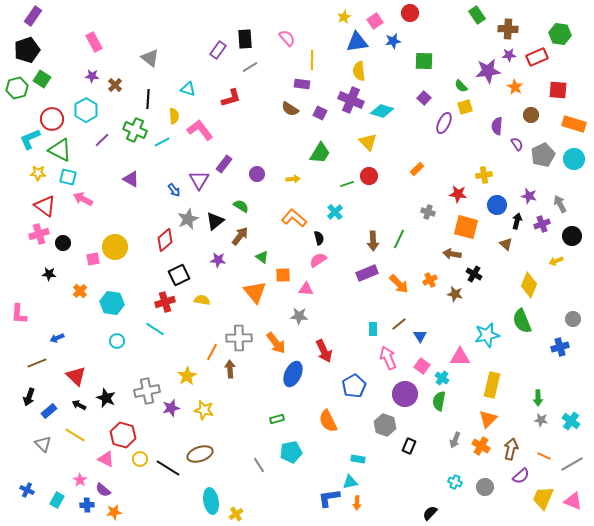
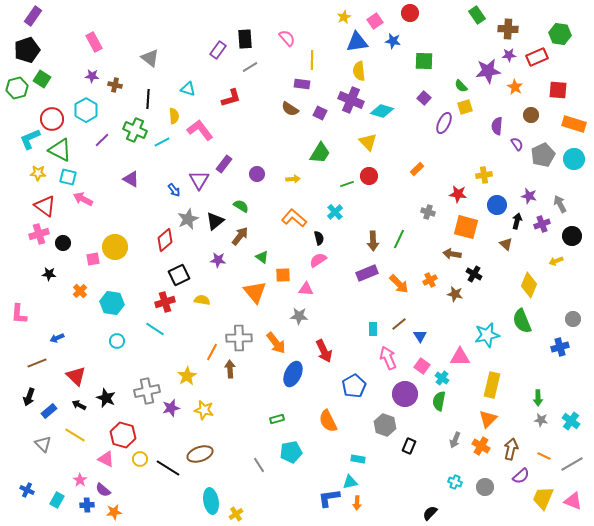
blue star at (393, 41): rotated 21 degrees clockwise
brown cross at (115, 85): rotated 32 degrees counterclockwise
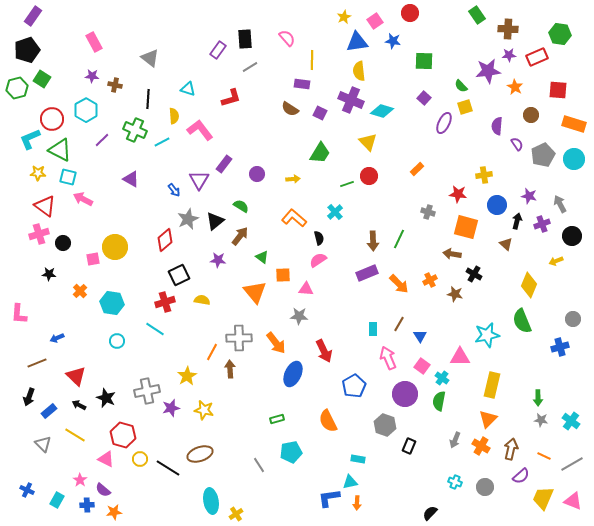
brown line at (399, 324): rotated 21 degrees counterclockwise
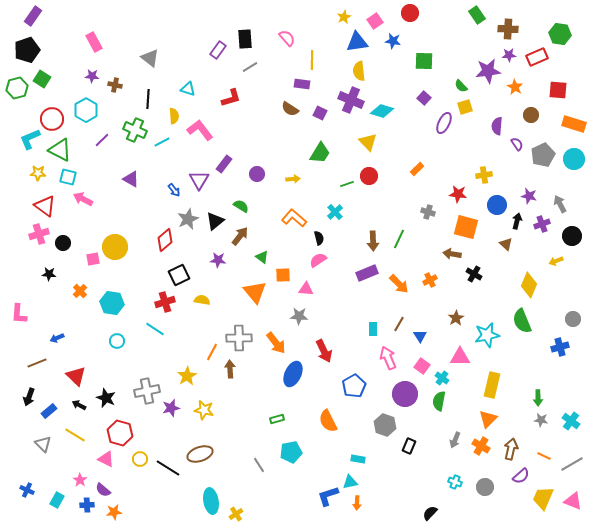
brown star at (455, 294): moved 1 px right, 24 px down; rotated 28 degrees clockwise
red hexagon at (123, 435): moved 3 px left, 2 px up
blue L-shape at (329, 498): moved 1 px left, 2 px up; rotated 10 degrees counterclockwise
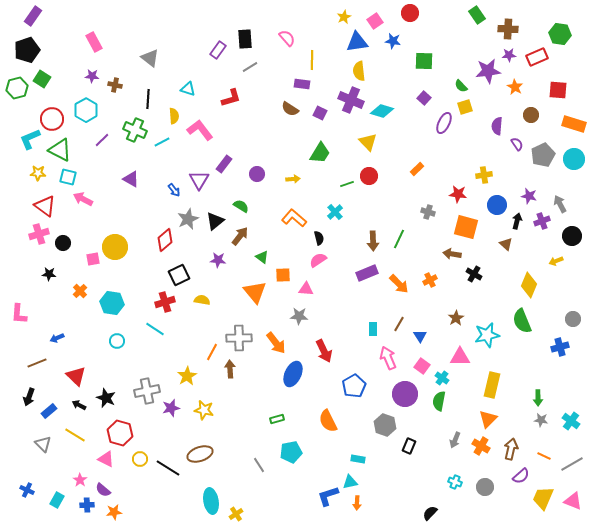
purple cross at (542, 224): moved 3 px up
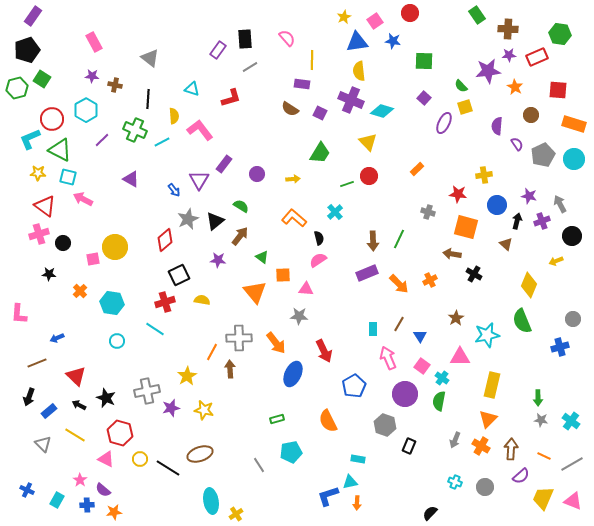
cyan triangle at (188, 89): moved 4 px right
brown arrow at (511, 449): rotated 10 degrees counterclockwise
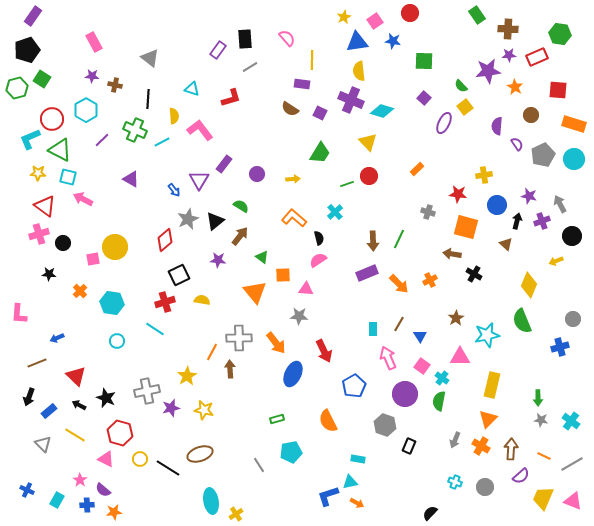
yellow square at (465, 107): rotated 21 degrees counterclockwise
orange arrow at (357, 503): rotated 64 degrees counterclockwise
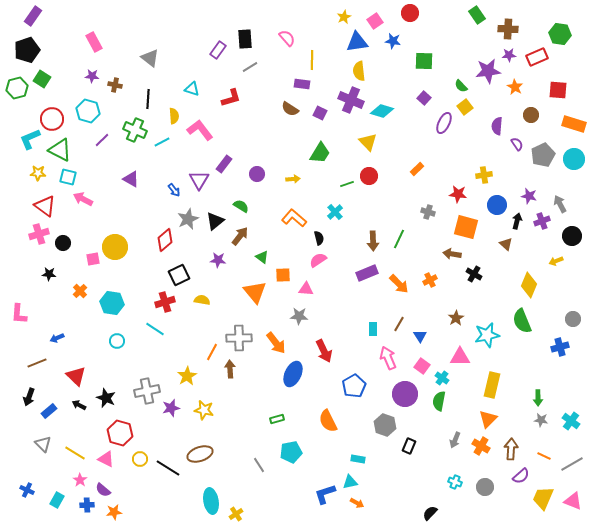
cyan hexagon at (86, 110): moved 2 px right, 1 px down; rotated 15 degrees counterclockwise
yellow line at (75, 435): moved 18 px down
blue L-shape at (328, 496): moved 3 px left, 2 px up
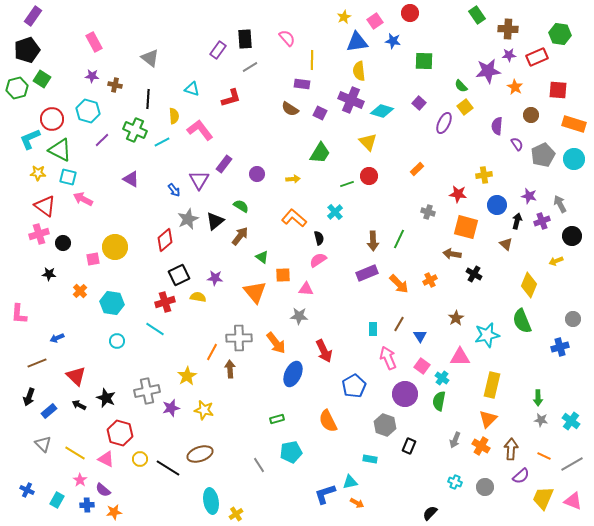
purple square at (424, 98): moved 5 px left, 5 px down
purple star at (218, 260): moved 3 px left, 18 px down
yellow semicircle at (202, 300): moved 4 px left, 3 px up
cyan rectangle at (358, 459): moved 12 px right
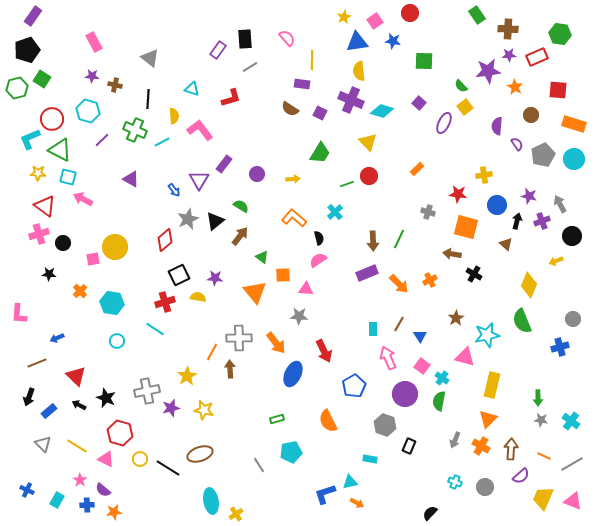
pink triangle at (460, 357): moved 5 px right; rotated 15 degrees clockwise
yellow line at (75, 453): moved 2 px right, 7 px up
